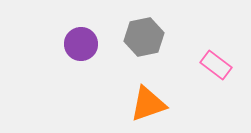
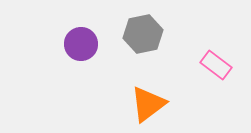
gray hexagon: moved 1 px left, 3 px up
orange triangle: rotated 18 degrees counterclockwise
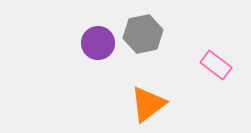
purple circle: moved 17 px right, 1 px up
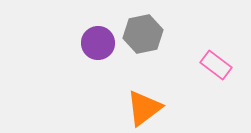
orange triangle: moved 4 px left, 4 px down
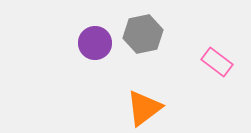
purple circle: moved 3 px left
pink rectangle: moved 1 px right, 3 px up
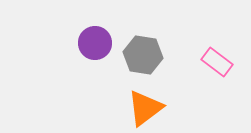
gray hexagon: moved 21 px down; rotated 21 degrees clockwise
orange triangle: moved 1 px right
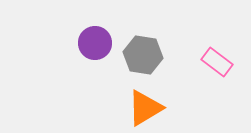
orange triangle: rotated 6 degrees clockwise
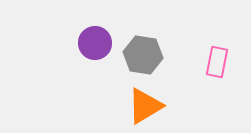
pink rectangle: rotated 64 degrees clockwise
orange triangle: moved 2 px up
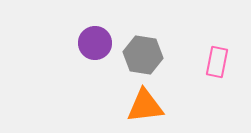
orange triangle: rotated 24 degrees clockwise
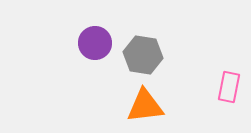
pink rectangle: moved 12 px right, 25 px down
